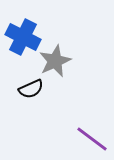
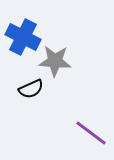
gray star: rotated 28 degrees clockwise
purple line: moved 1 px left, 6 px up
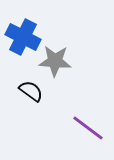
black semicircle: moved 2 px down; rotated 120 degrees counterclockwise
purple line: moved 3 px left, 5 px up
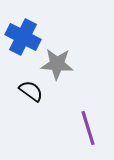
gray star: moved 2 px right, 3 px down
purple line: rotated 36 degrees clockwise
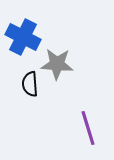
black semicircle: moved 1 px left, 7 px up; rotated 130 degrees counterclockwise
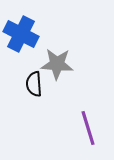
blue cross: moved 2 px left, 3 px up
black semicircle: moved 4 px right
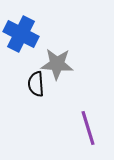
black semicircle: moved 2 px right
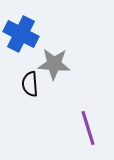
gray star: moved 3 px left
black semicircle: moved 6 px left
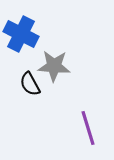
gray star: moved 2 px down
black semicircle: rotated 25 degrees counterclockwise
